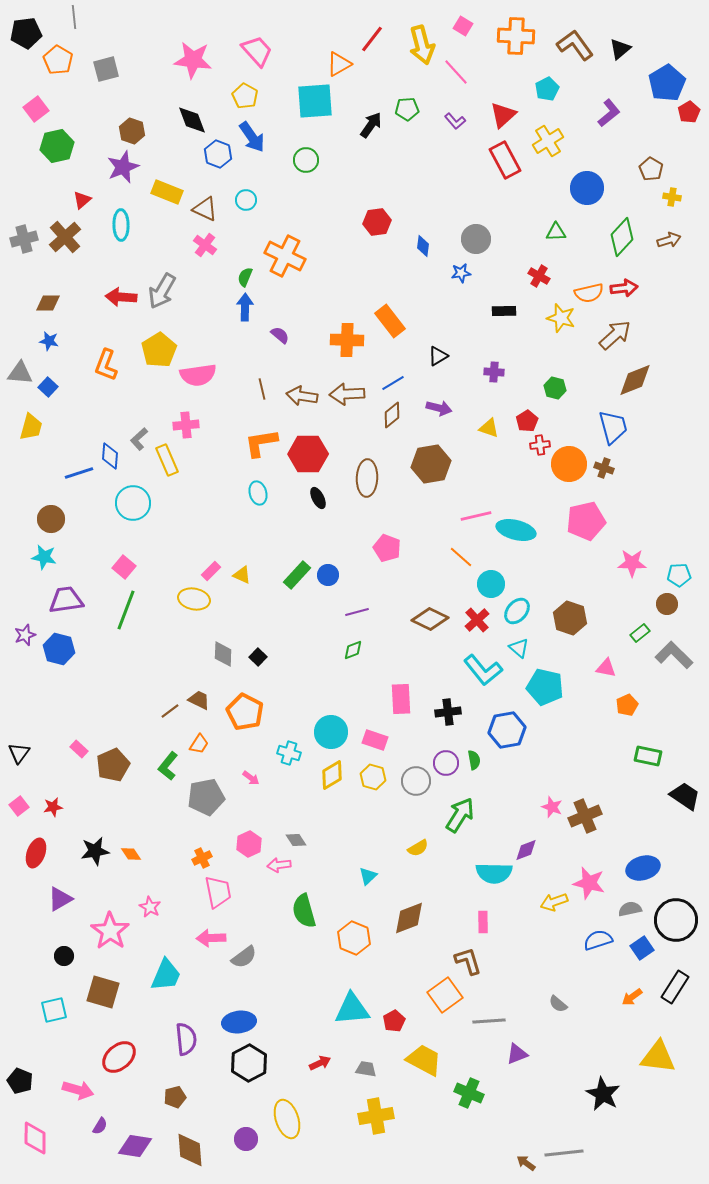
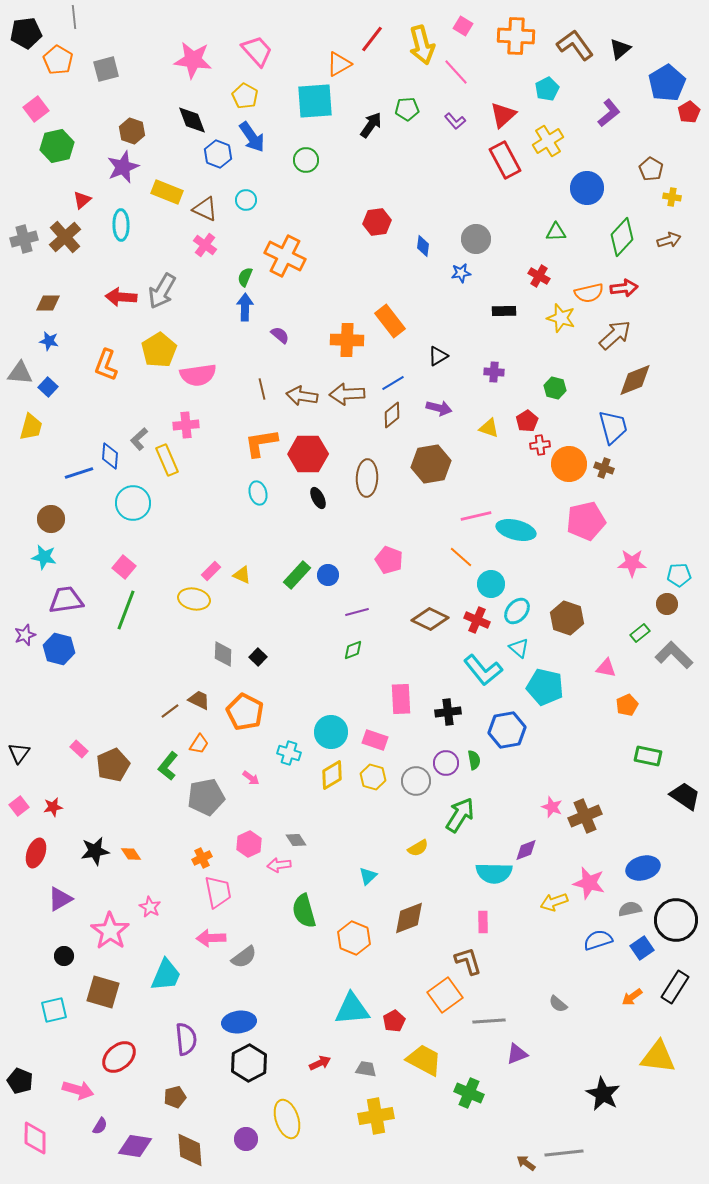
pink pentagon at (387, 548): moved 2 px right, 12 px down
brown hexagon at (570, 618): moved 3 px left
red cross at (477, 620): rotated 25 degrees counterclockwise
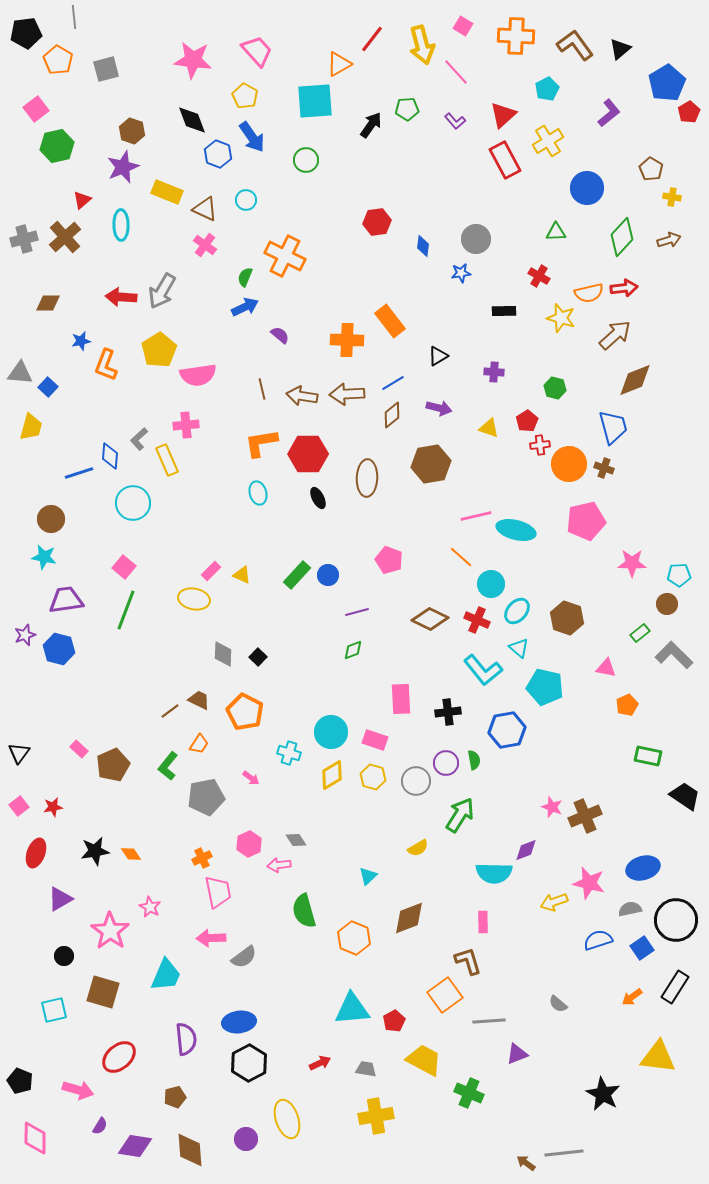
blue arrow at (245, 307): rotated 64 degrees clockwise
blue star at (49, 341): moved 32 px right; rotated 24 degrees counterclockwise
